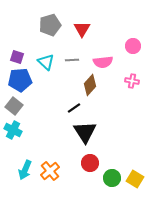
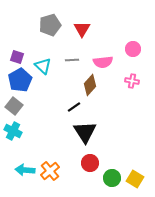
pink circle: moved 3 px down
cyan triangle: moved 3 px left, 4 px down
blue pentagon: rotated 25 degrees counterclockwise
black line: moved 1 px up
cyan cross: moved 1 px down
cyan arrow: rotated 72 degrees clockwise
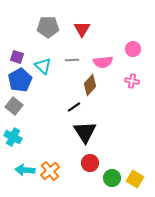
gray pentagon: moved 2 px left, 2 px down; rotated 15 degrees clockwise
cyan cross: moved 6 px down
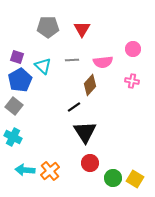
green circle: moved 1 px right
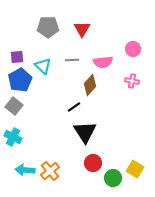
purple square: rotated 24 degrees counterclockwise
red circle: moved 3 px right
yellow square: moved 10 px up
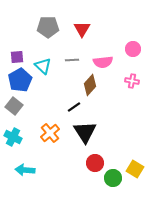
red circle: moved 2 px right
orange cross: moved 38 px up
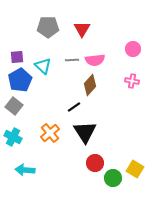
pink semicircle: moved 8 px left, 2 px up
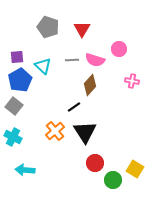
gray pentagon: rotated 20 degrees clockwise
pink circle: moved 14 px left
pink semicircle: rotated 24 degrees clockwise
orange cross: moved 5 px right, 2 px up
green circle: moved 2 px down
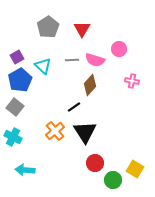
gray pentagon: rotated 20 degrees clockwise
purple square: rotated 24 degrees counterclockwise
gray square: moved 1 px right, 1 px down
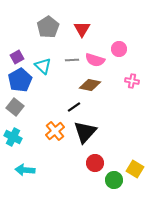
brown diamond: rotated 60 degrees clockwise
black triangle: rotated 15 degrees clockwise
green circle: moved 1 px right
